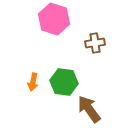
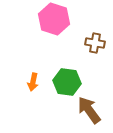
brown cross: rotated 18 degrees clockwise
green hexagon: moved 3 px right
brown arrow: moved 1 px down
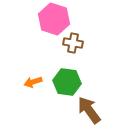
brown cross: moved 22 px left
orange arrow: rotated 60 degrees clockwise
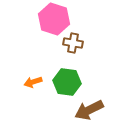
brown arrow: rotated 80 degrees counterclockwise
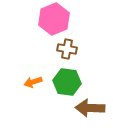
pink hexagon: rotated 20 degrees clockwise
brown cross: moved 6 px left, 6 px down
brown arrow: moved 1 px right, 2 px up; rotated 28 degrees clockwise
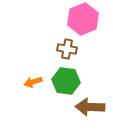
pink hexagon: moved 29 px right
green hexagon: moved 1 px left, 1 px up
brown arrow: moved 1 px up
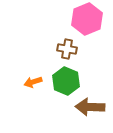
pink hexagon: moved 4 px right
green hexagon: rotated 16 degrees clockwise
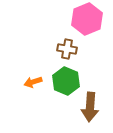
brown arrow: rotated 88 degrees counterclockwise
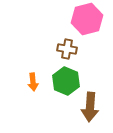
pink hexagon: rotated 8 degrees clockwise
orange arrow: rotated 78 degrees counterclockwise
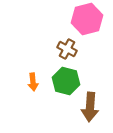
brown cross: rotated 18 degrees clockwise
green hexagon: rotated 8 degrees counterclockwise
